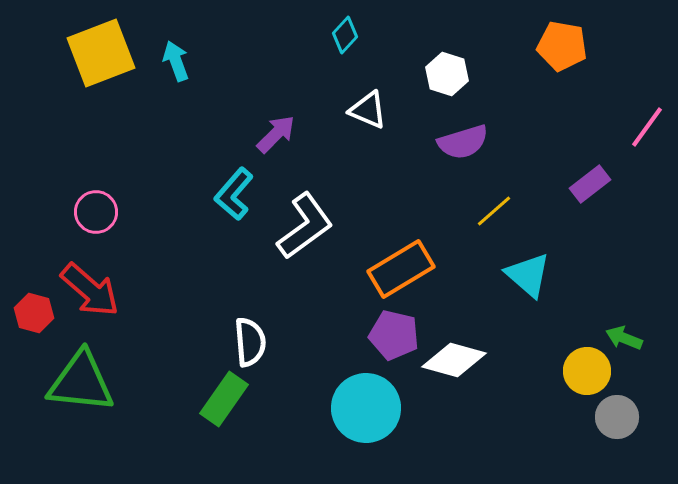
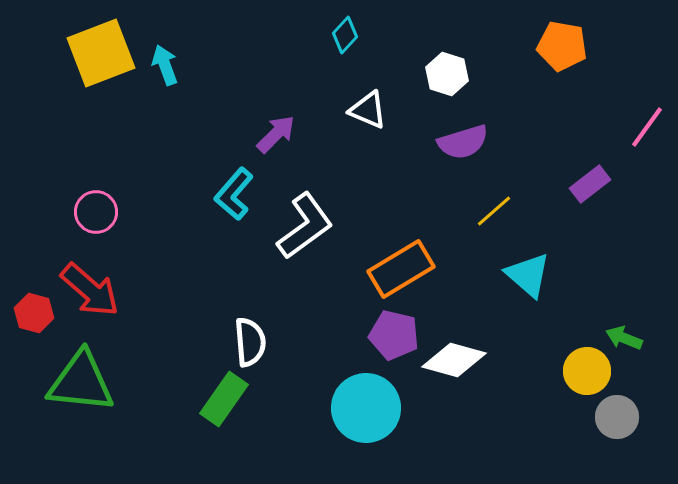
cyan arrow: moved 11 px left, 4 px down
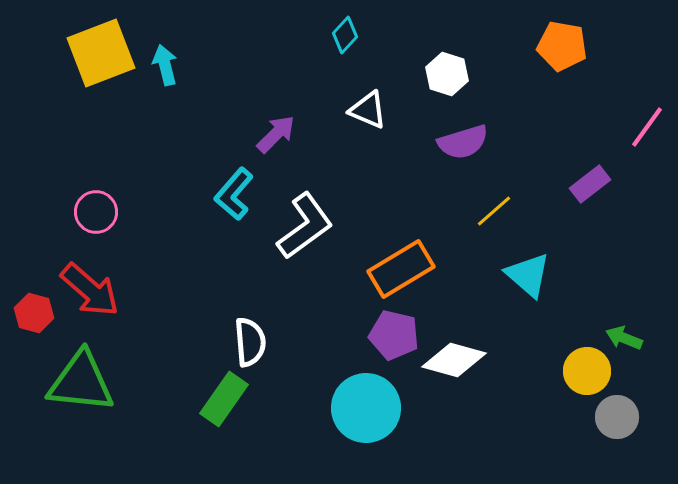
cyan arrow: rotated 6 degrees clockwise
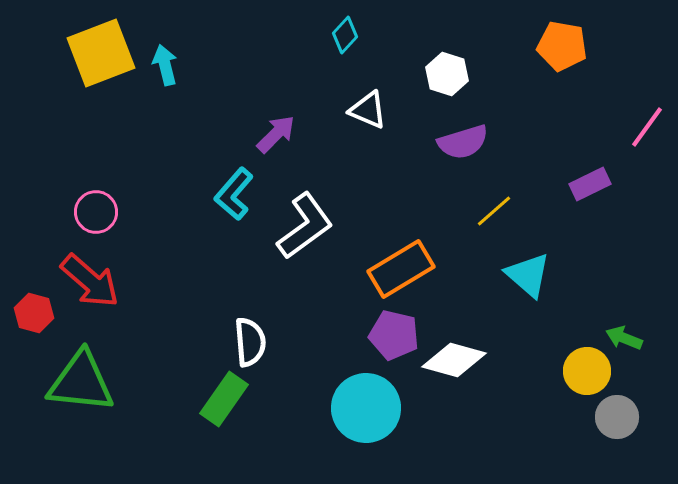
purple rectangle: rotated 12 degrees clockwise
red arrow: moved 9 px up
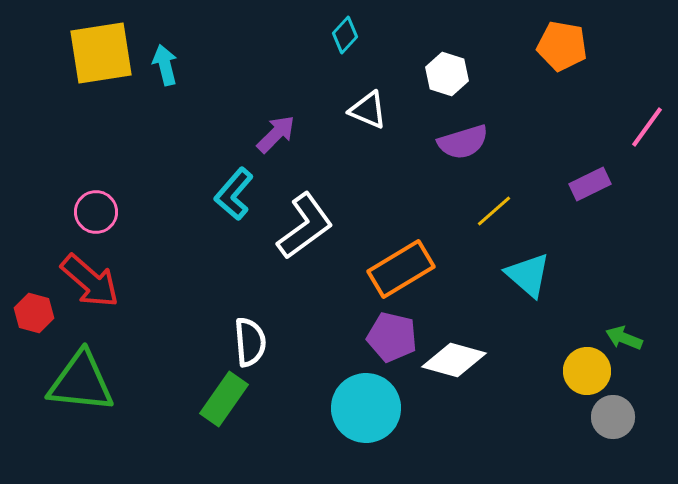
yellow square: rotated 12 degrees clockwise
purple pentagon: moved 2 px left, 2 px down
gray circle: moved 4 px left
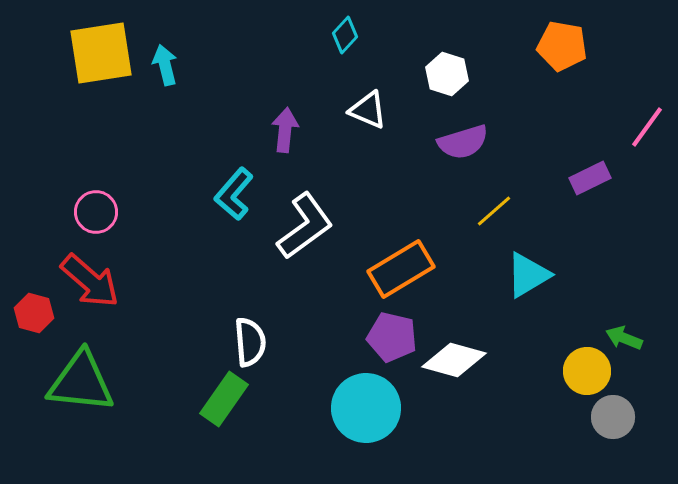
purple arrow: moved 9 px right, 4 px up; rotated 39 degrees counterclockwise
purple rectangle: moved 6 px up
cyan triangle: rotated 48 degrees clockwise
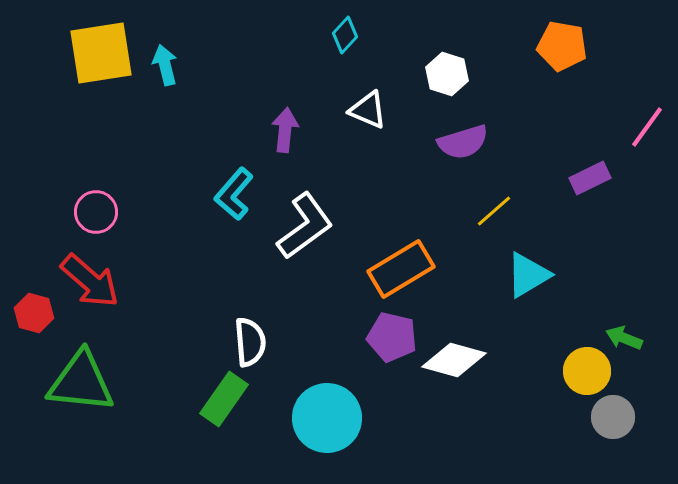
cyan circle: moved 39 px left, 10 px down
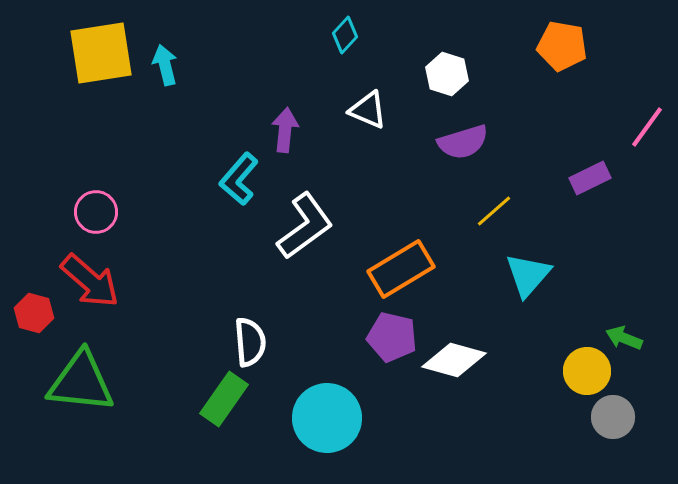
cyan L-shape: moved 5 px right, 15 px up
cyan triangle: rotated 18 degrees counterclockwise
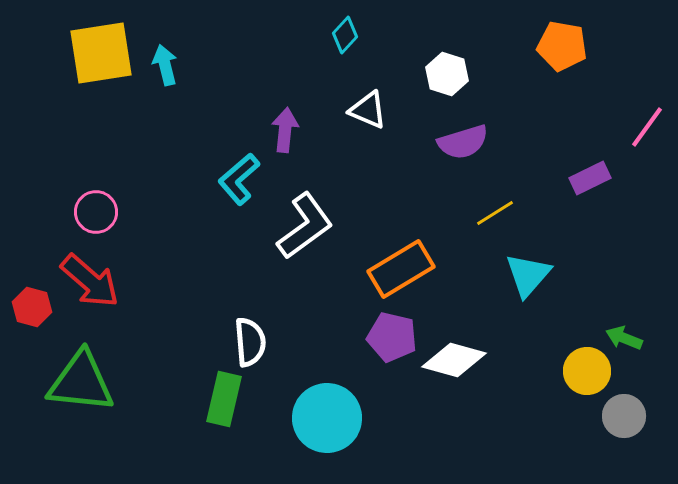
cyan L-shape: rotated 8 degrees clockwise
yellow line: moved 1 px right, 2 px down; rotated 9 degrees clockwise
red hexagon: moved 2 px left, 6 px up
green rectangle: rotated 22 degrees counterclockwise
gray circle: moved 11 px right, 1 px up
